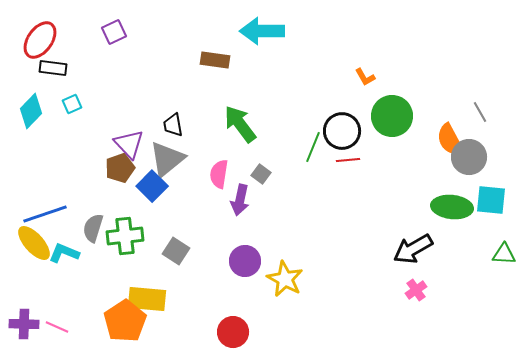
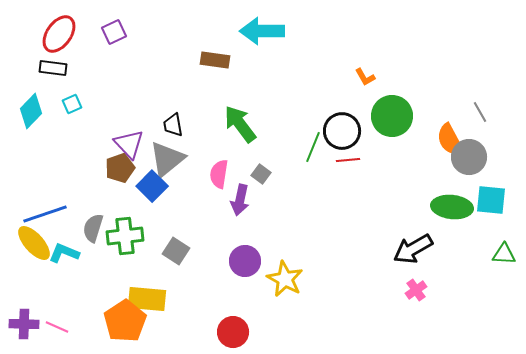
red ellipse at (40, 40): moved 19 px right, 6 px up
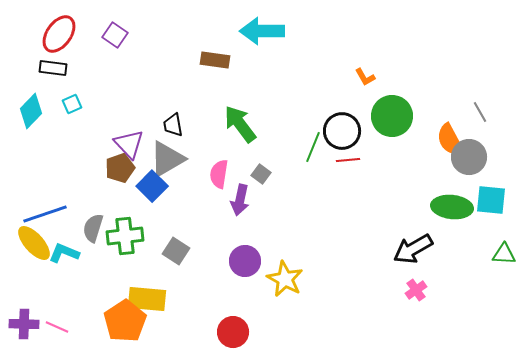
purple square at (114, 32): moved 1 px right, 3 px down; rotated 30 degrees counterclockwise
gray triangle at (167, 159): rotated 9 degrees clockwise
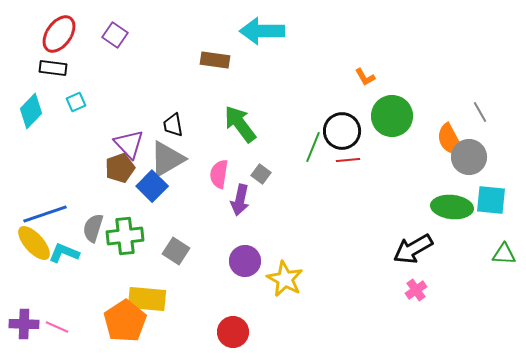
cyan square at (72, 104): moved 4 px right, 2 px up
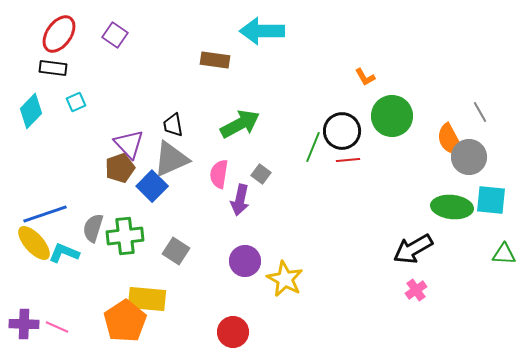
green arrow at (240, 124): rotated 99 degrees clockwise
gray triangle at (167, 159): moved 4 px right; rotated 6 degrees clockwise
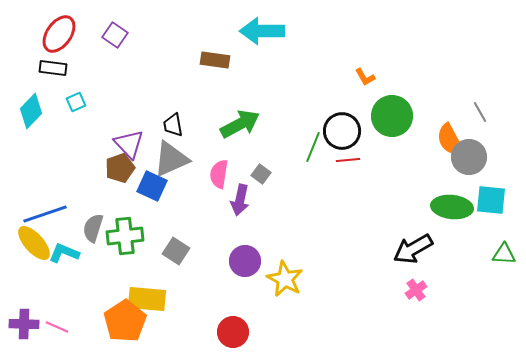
blue square at (152, 186): rotated 20 degrees counterclockwise
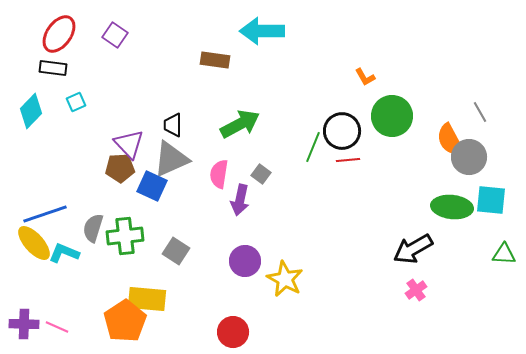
black trapezoid at (173, 125): rotated 10 degrees clockwise
brown pentagon at (120, 168): rotated 16 degrees clockwise
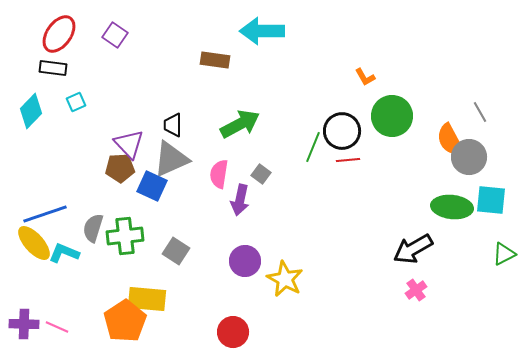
green triangle at (504, 254): rotated 30 degrees counterclockwise
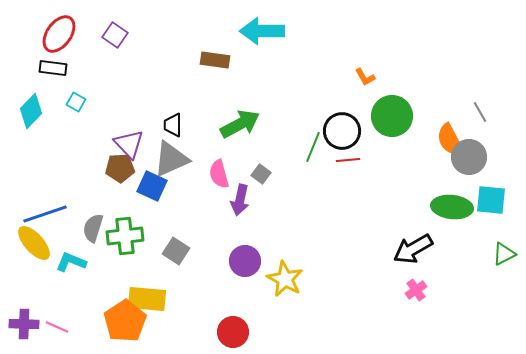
cyan square at (76, 102): rotated 36 degrees counterclockwise
pink semicircle at (219, 174): rotated 24 degrees counterclockwise
cyan L-shape at (64, 253): moved 7 px right, 9 px down
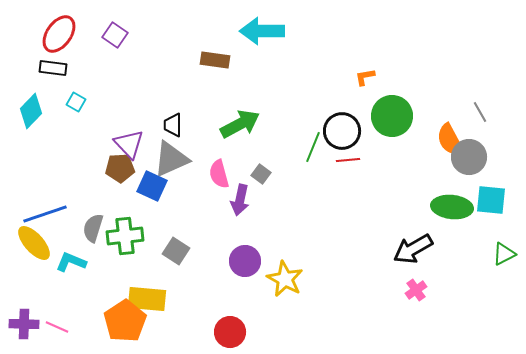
orange L-shape at (365, 77): rotated 110 degrees clockwise
red circle at (233, 332): moved 3 px left
